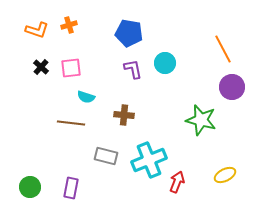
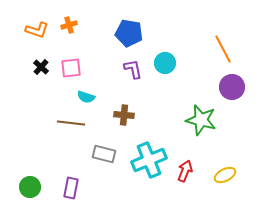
gray rectangle: moved 2 px left, 2 px up
red arrow: moved 8 px right, 11 px up
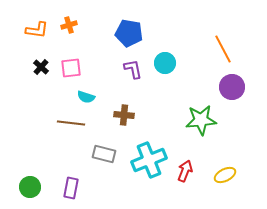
orange L-shape: rotated 10 degrees counterclockwise
green star: rotated 20 degrees counterclockwise
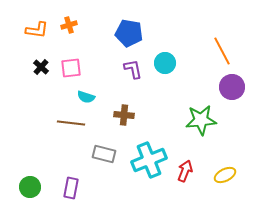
orange line: moved 1 px left, 2 px down
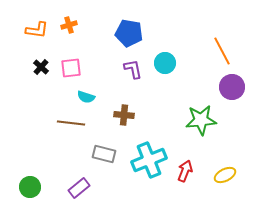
purple rectangle: moved 8 px right; rotated 40 degrees clockwise
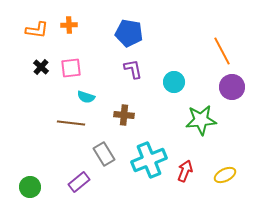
orange cross: rotated 14 degrees clockwise
cyan circle: moved 9 px right, 19 px down
gray rectangle: rotated 45 degrees clockwise
purple rectangle: moved 6 px up
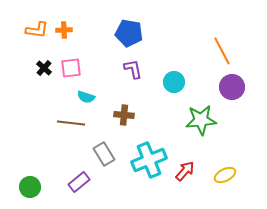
orange cross: moved 5 px left, 5 px down
black cross: moved 3 px right, 1 px down
red arrow: rotated 20 degrees clockwise
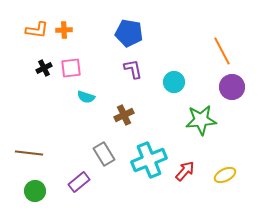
black cross: rotated 21 degrees clockwise
brown cross: rotated 30 degrees counterclockwise
brown line: moved 42 px left, 30 px down
green circle: moved 5 px right, 4 px down
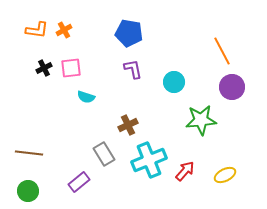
orange cross: rotated 28 degrees counterclockwise
brown cross: moved 4 px right, 10 px down
green circle: moved 7 px left
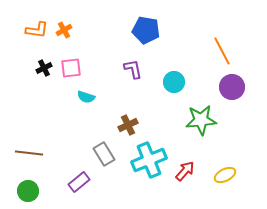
blue pentagon: moved 17 px right, 3 px up
